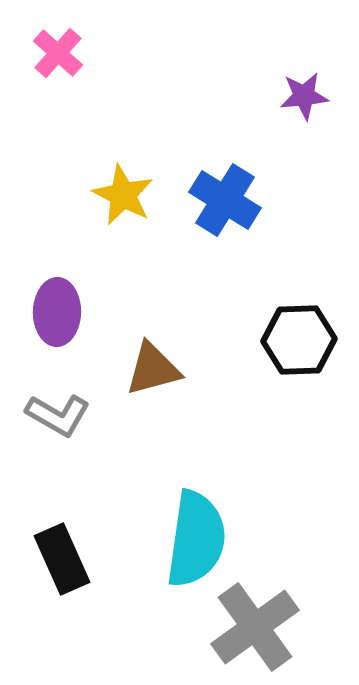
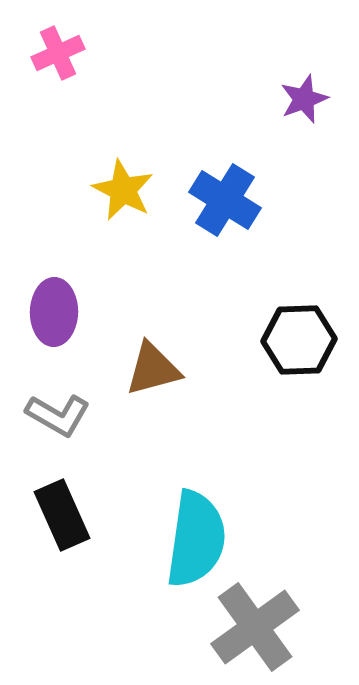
pink cross: rotated 24 degrees clockwise
purple star: moved 3 px down; rotated 15 degrees counterclockwise
yellow star: moved 5 px up
purple ellipse: moved 3 px left
black rectangle: moved 44 px up
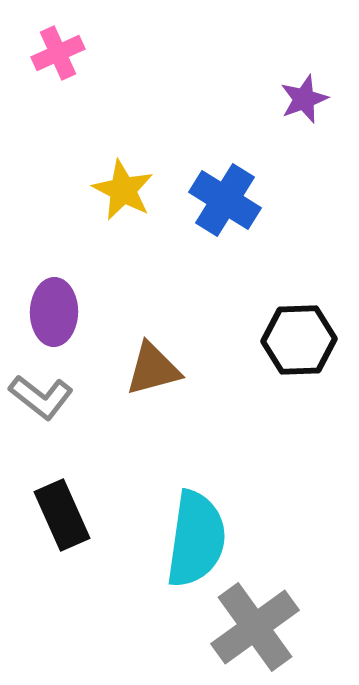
gray L-shape: moved 17 px left, 18 px up; rotated 8 degrees clockwise
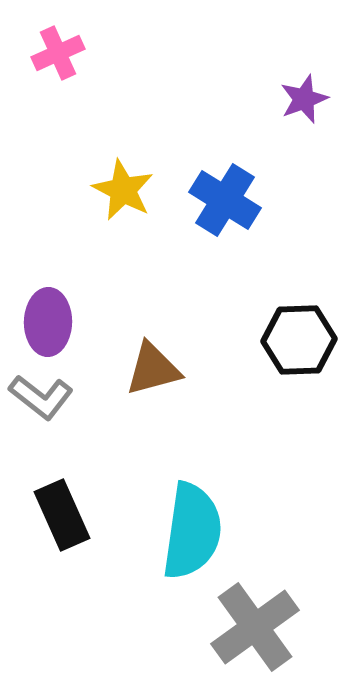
purple ellipse: moved 6 px left, 10 px down
cyan semicircle: moved 4 px left, 8 px up
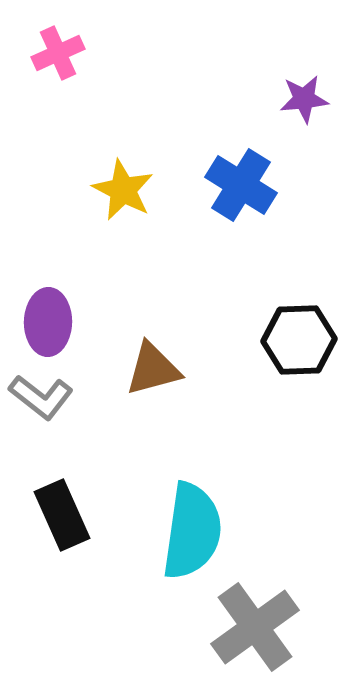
purple star: rotated 15 degrees clockwise
blue cross: moved 16 px right, 15 px up
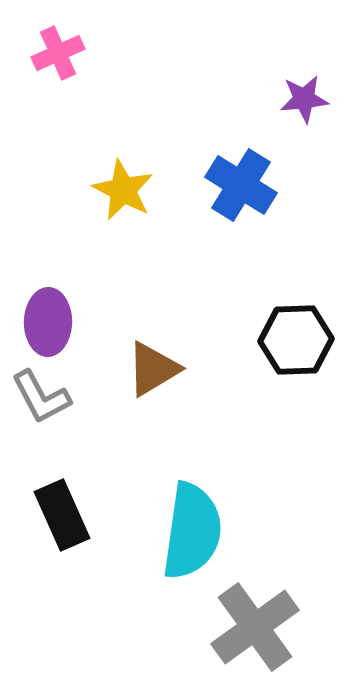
black hexagon: moved 3 px left
brown triangle: rotated 16 degrees counterclockwise
gray L-shape: rotated 24 degrees clockwise
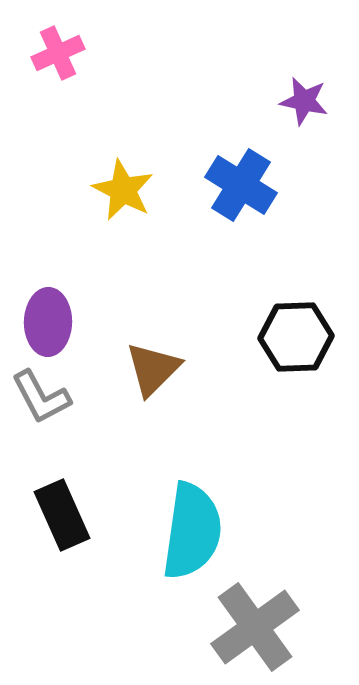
purple star: moved 2 px down; rotated 18 degrees clockwise
black hexagon: moved 3 px up
brown triangle: rotated 14 degrees counterclockwise
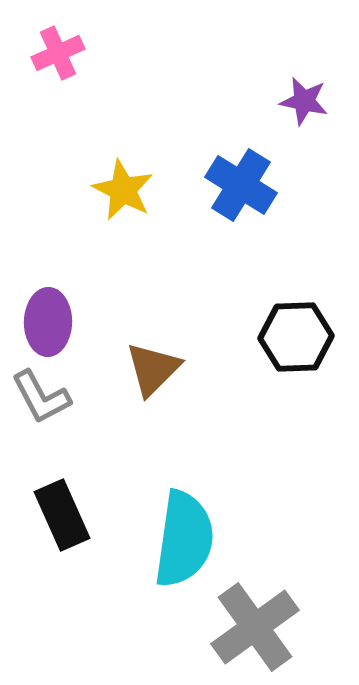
cyan semicircle: moved 8 px left, 8 px down
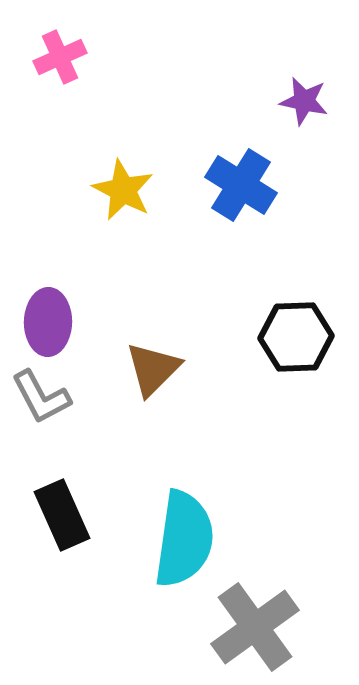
pink cross: moved 2 px right, 4 px down
